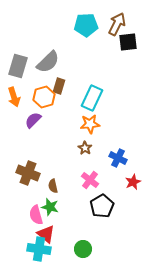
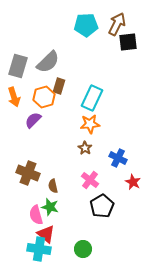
red star: rotated 21 degrees counterclockwise
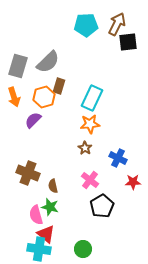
red star: rotated 28 degrees counterclockwise
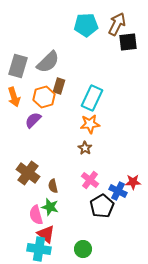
blue cross: moved 33 px down
brown cross: rotated 15 degrees clockwise
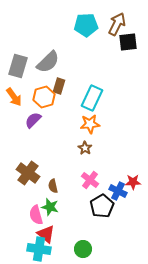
orange arrow: rotated 18 degrees counterclockwise
